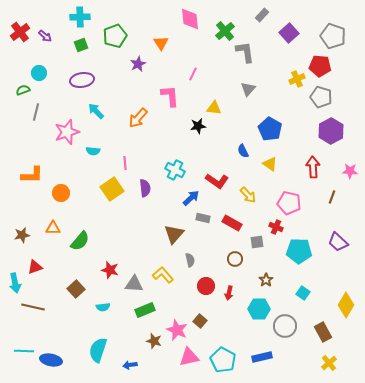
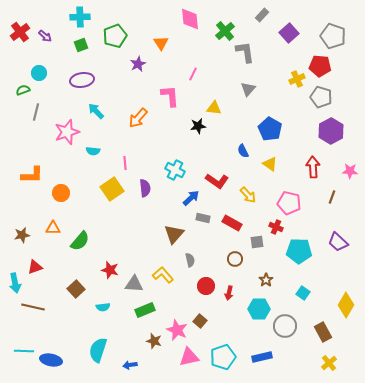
cyan pentagon at (223, 360): moved 3 px up; rotated 25 degrees clockwise
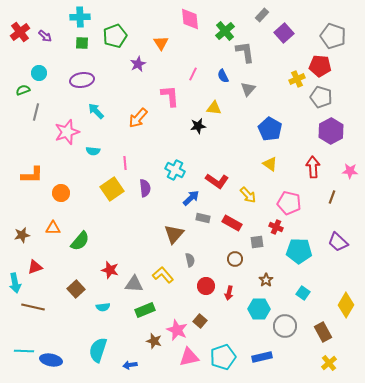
purple square at (289, 33): moved 5 px left
green square at (81, 45): moved 1 px right, 2 px up; rotated 24 degrees clockwise
blue semicircle at (243, 151): moved 20 px left, 75 px up
